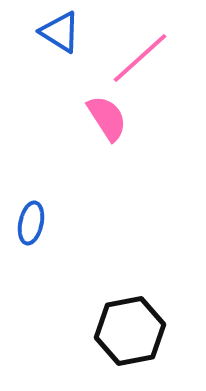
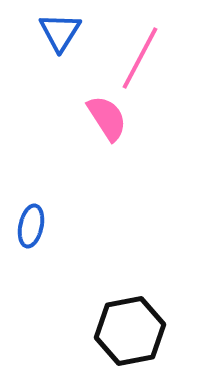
blue triangle: rotated 30 degrees clockwise
pink line: rotated 20 degrees counterclockwise
blue ellipse: moved 3 px down
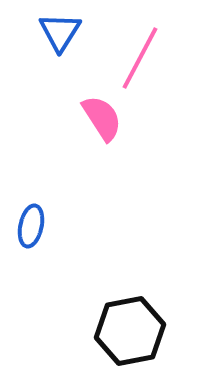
pink semicircle: moved 5 px left
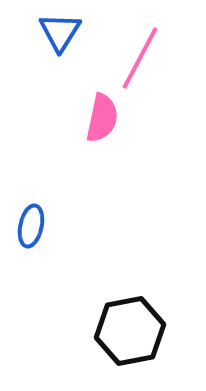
pink semicircle: rotated 45 degrees clockwise
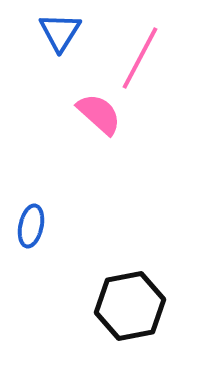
pink semicircle: moved 3 px left, 4 px up; rotated 60 degrees counterclockwise
black hexagon: moved 25 px up
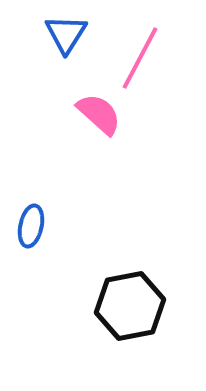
blue triangle: moved 6 px right, 2 px down
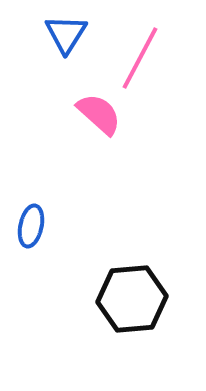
black hexagon: moved 2 px right, 7 px up; rotated 6 degrees clockwise
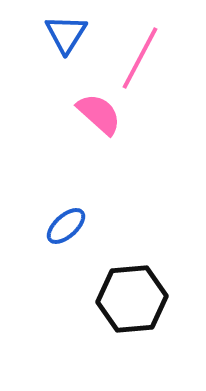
blue ellipse: moved 35 px right; rotated 36 degrees clockwise
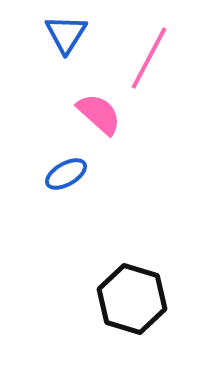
pink line: moved 9 px right
blue ellipse: moved 52 px up; rotated 12 degrees clockwise
black hexagon: rotated 22 degrees clockwise
